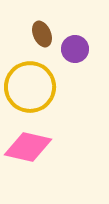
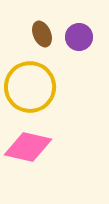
purple circle: moved 4 px right, 12 px up
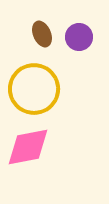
yellow circle: moved 4 px right, 2 px down
pink diamond: rotated 24 degrees counterclockwise
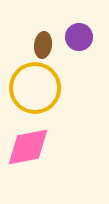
brown ellipse: moved 1 px right, 11 px down; rotated 30 degrees clockwise
yellow circle: moved 1 px right, 1 px up
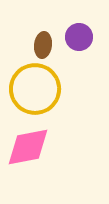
yellow circle: moved 1 px down
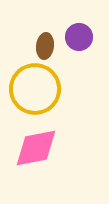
brown ellipse: moved 2 px right, 1 px down
pink diamond: moved 8 px right, 1 px down
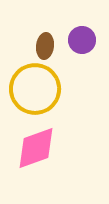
purple circle: moved 3 px right, 3 px down
pink diamond: rotated 9 degrees counterclockwise
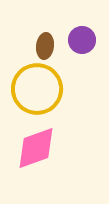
yellow circle: moved 2 px right
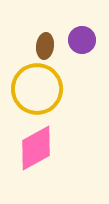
pink diamond: rotated 9 degrees counterclockwise
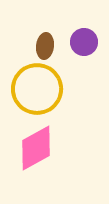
purple circle: moved 2 px right, 2 px down
